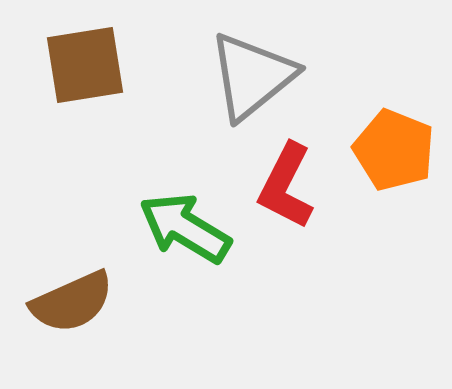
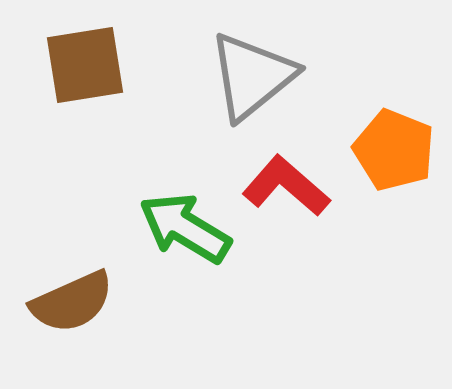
red L-shape: rotated 104 degrees clockwise
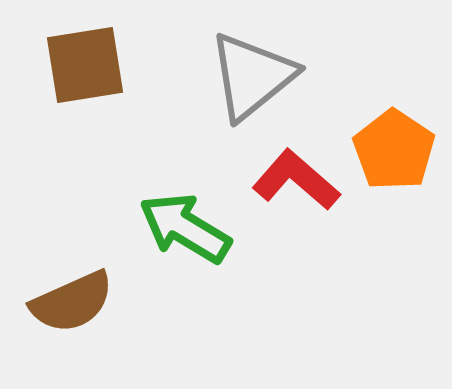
orange pentagon: rotated 12 degrees clockwise
red L-shape: moved 10 px right, 6 px up
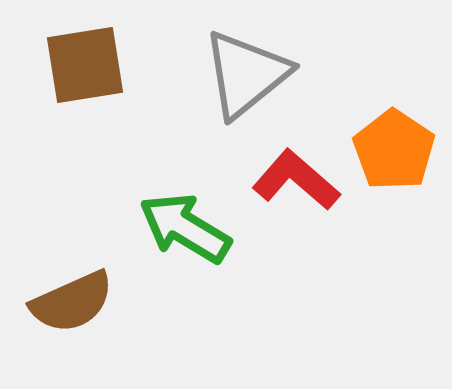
gray triangle: moved 6 px left, 2 px up
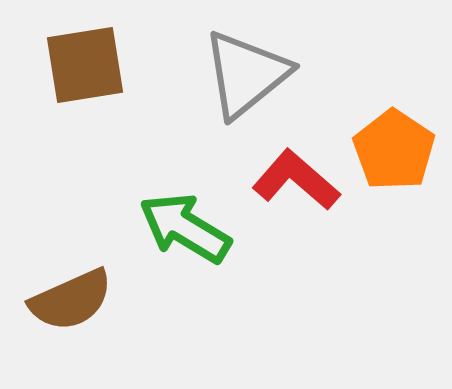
brown semicircle: moved 1 px left, 2 px up
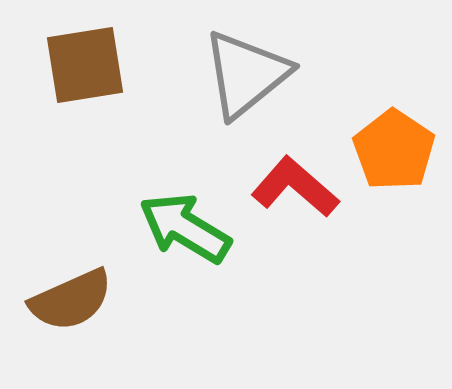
red L-shape: moved 1 px left, 7 px down
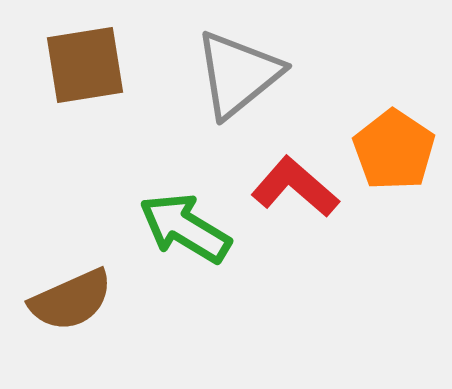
gray triangle: moved 8 px left
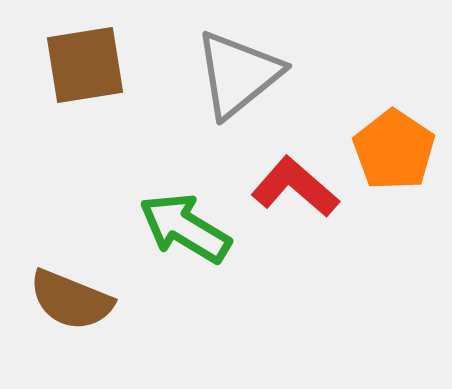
brown semicircle: rotated 46 degrees clockwise
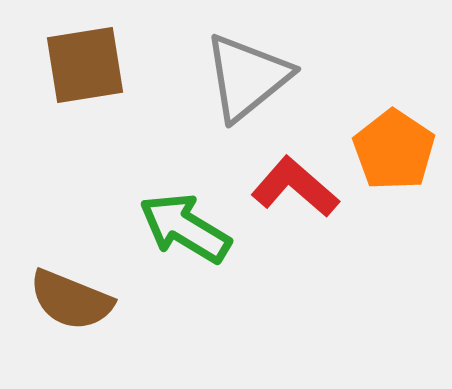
gray triangle: moved 9 px right, 3 px down
